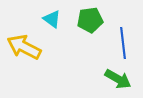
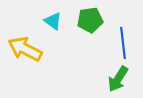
cyan triangle: moved 1 px right, 2 px down
yellow arrow: moved 1 px right, 2 px down
green arrow: rotated 92 degrees clockwise
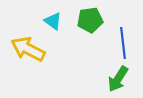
yellow arrow: moved 3 px right
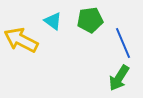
blue line: rotated 16 degrees counterclockwise
yellow arrow: moved 7 px left, 9 px up
green arrow: moved 1 px right, 1 px up
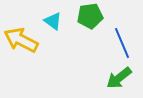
green pentagon: moved 4 px up
blue line: moved 1 px left
green arrow: rotated 20 degrees clockwise
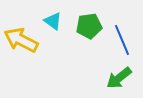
green pentagon: moved 1 px left, 10 px down
blue line: moved 3 px up
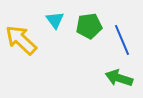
cyan triangle: moved 2 px right, 1 px up; rotated 18 degrees clockwise
yellow arrow: rotated 16 degrees clockwise
green arrow: rotated 56 degrees clockwise
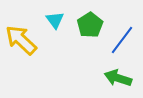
green pentagon: moved 1 px right, 1 px up; rotated 25 degrees counterclockwise
blue line: rotated 60 degrees clockwise
green arrow: moved 1 px left
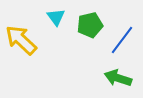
cyan triangle: moved 1 px right, 3 px up
green pentagon: rotated 20 degrees clockwise
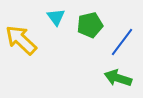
blue line: moved 2 px down
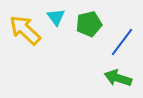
green pentagon: moved 1 px left, 1 px up
yellow arrow: moved 4 px right, 10 px up
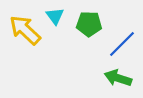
cyan triangle: moved 1 px left, 1 px up
green pentagon: rotated 15 degrees clockwise
blue line: moved 2 px down; rotated 8 degrees clockwise
